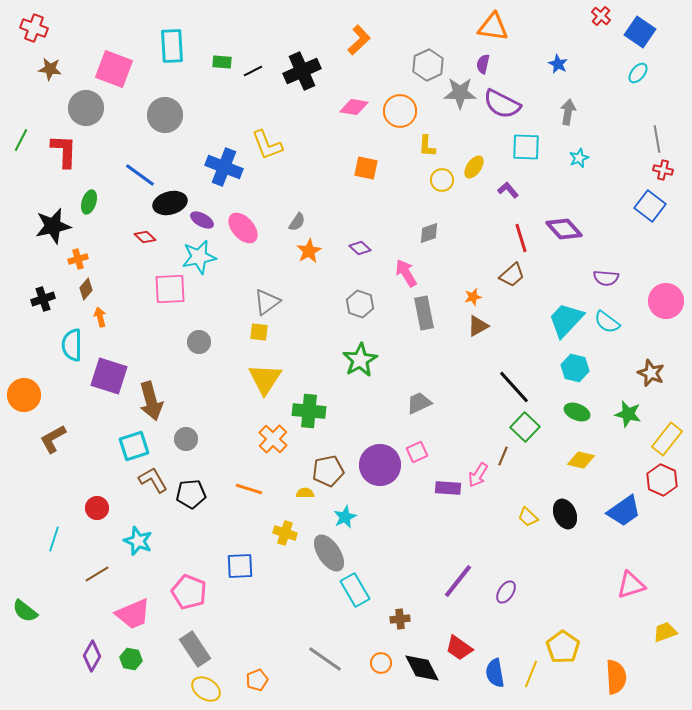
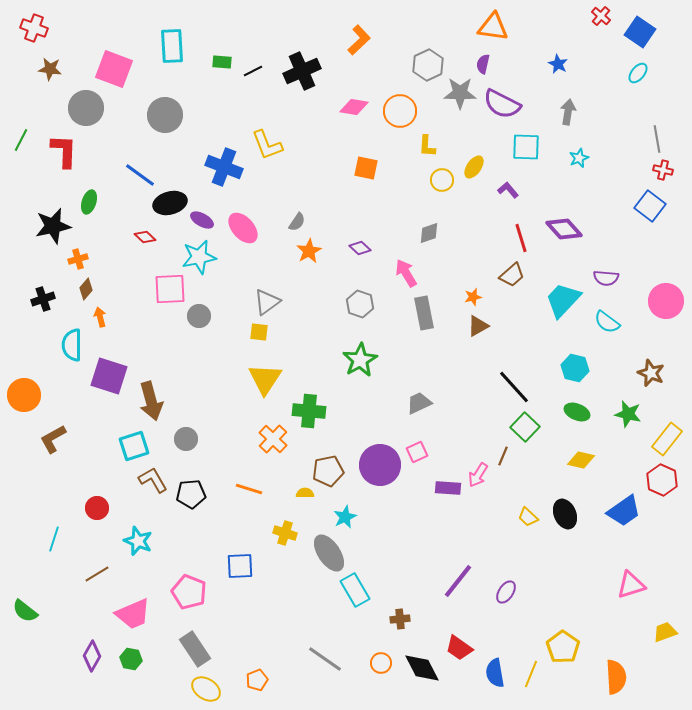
cyan trapezoid at (566, 320): moved 3 px left, 20 px up
gray circle at (199, 342): moved 26 px up
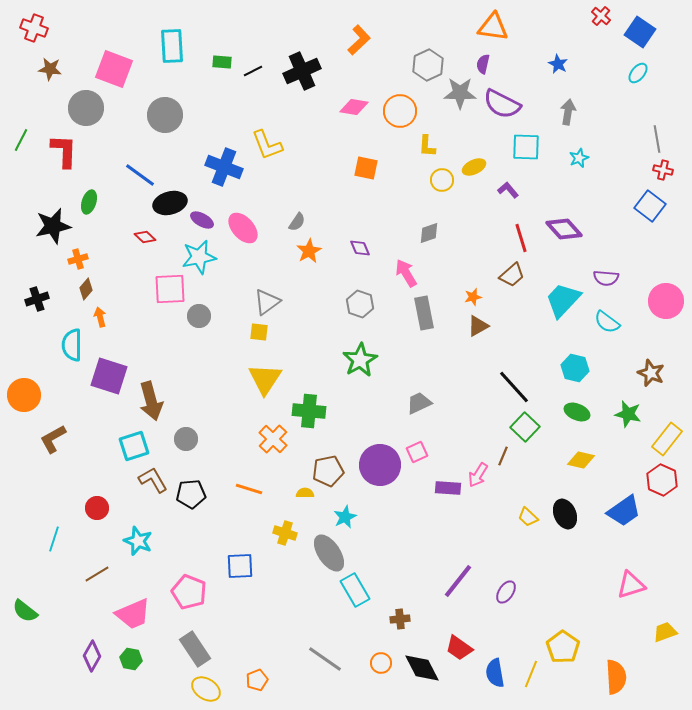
yellow ellipse at (474, 167): rotated 30 degrees clockwise
purple diamond at (360, 248): rotated 25 degrees clockwise
black cross at (43, 299): moved 6 px left
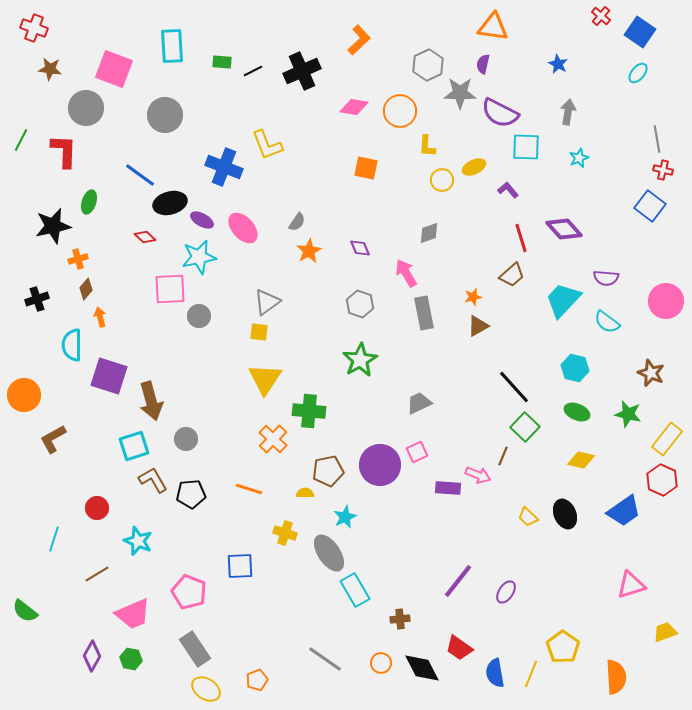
purple semicircle at (502, 104): moved 2 px left, 9 px down
pink arrow at (478, 475): rotated 100 degrees counterclockwise
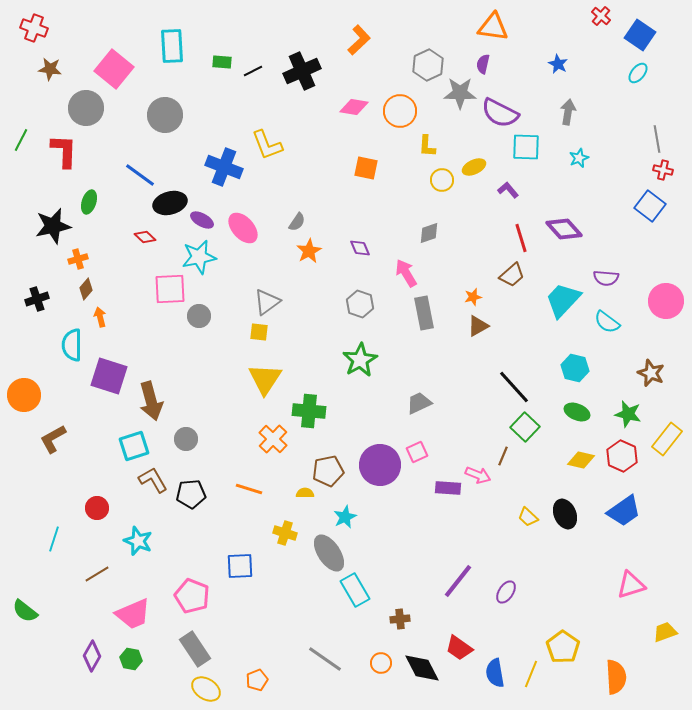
blue square at (640, 32): moved 3 px down
pink square at (114, 69): rotated 18 degrees clockwise
red hexagon at (662, 480): moved 40 px left, 24 px up
pink pentagon at (189, 592): moved 3 px right, 4 px down
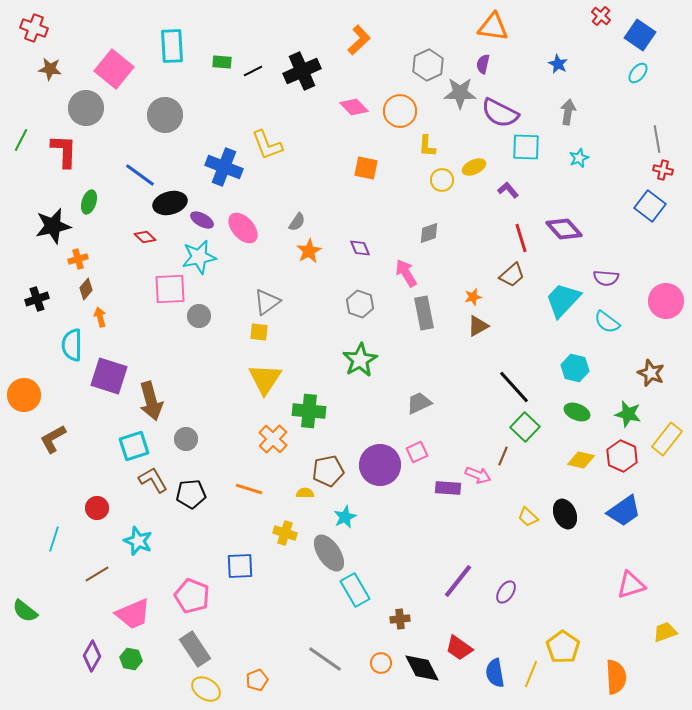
pink diamond at (354, 107): rotated 36 degrees clockwise
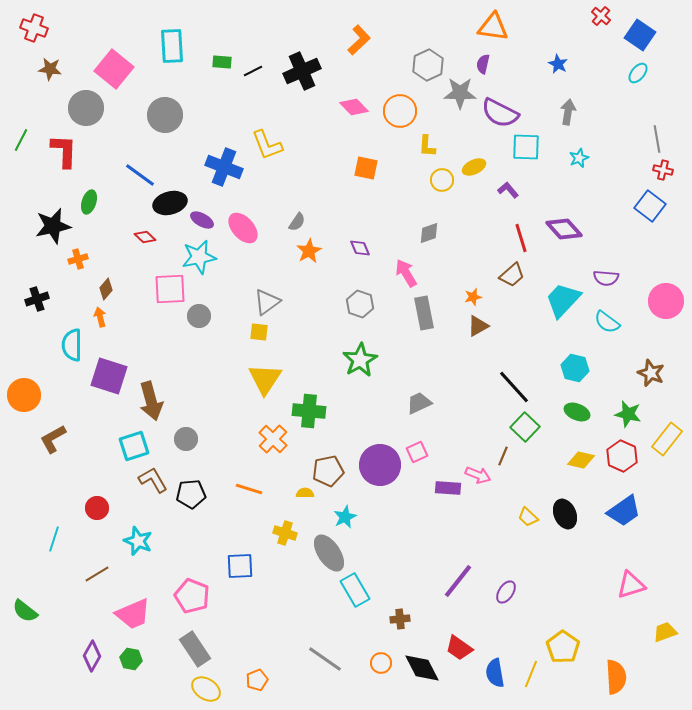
brown diamond at (86, 289): moved 20 px right
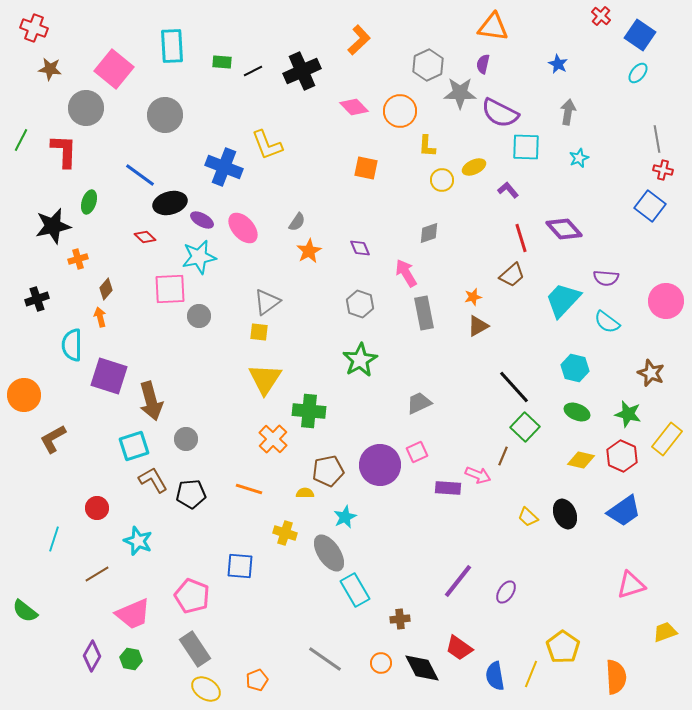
blue square at (240, 566): rotated 8 degrees clockwise
blue semicircle at (495, 673): moved 3 px down
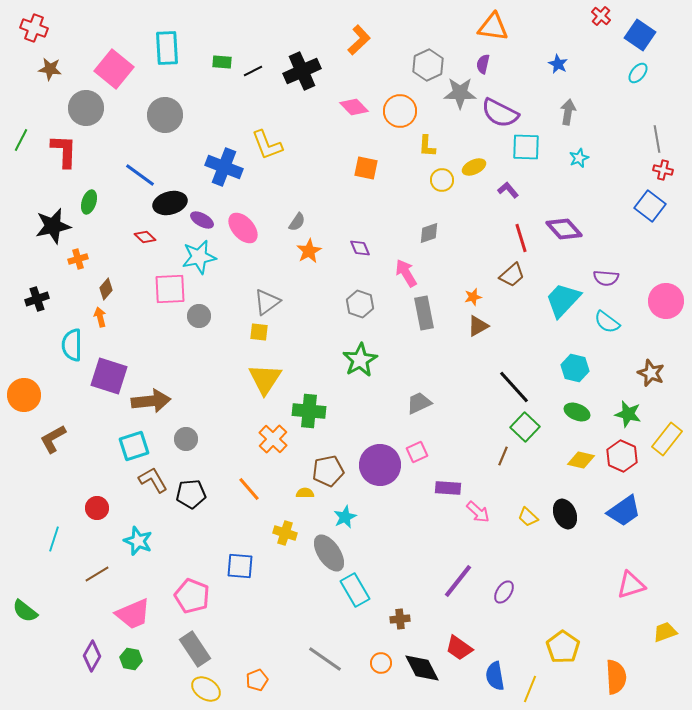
cyan rectangle at (172, 46): moved 5 px left, 2 px down
brown arrow at (151, 401): rotated 81 degrees counterclockwise
pink arrow at (478, 475): moved 37 px down; rotated 20 degrees clockwise
orange line at (249, 489): rotated 32 degrees clockwise
purple ellipse at (506, 592): moved 2 px left
yellow line at (531, 674): moved 1 px left, 15 px down
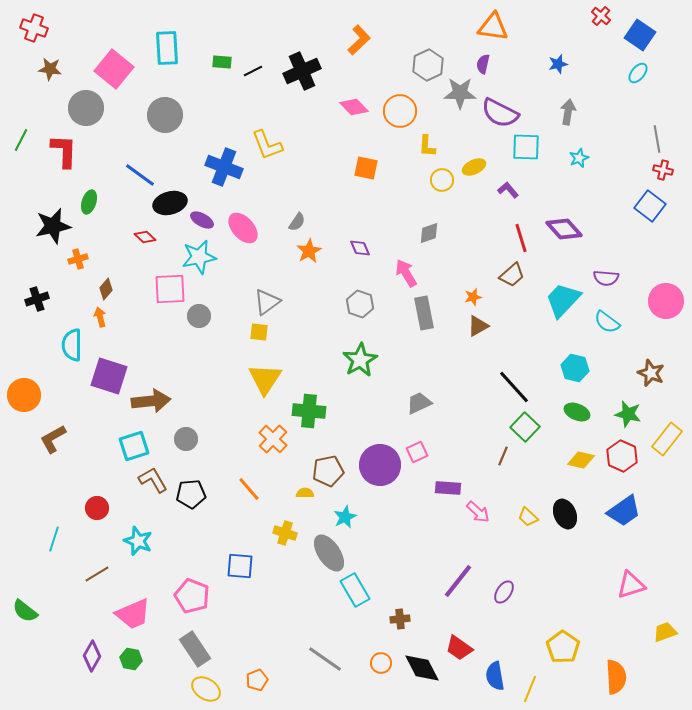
blue star at (558, 64): rotated 30 degrees clockwise
